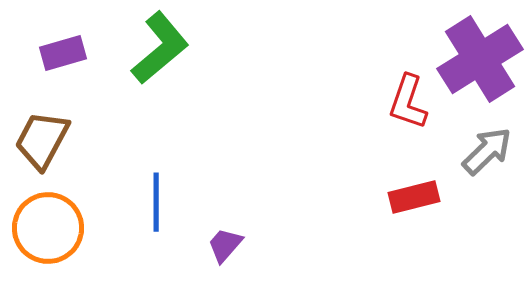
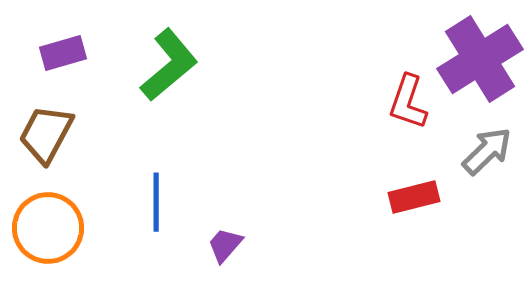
green L-shape: moved 9 px right, 17 px down
brown trapezoid: moved 4 px right, 6 px up
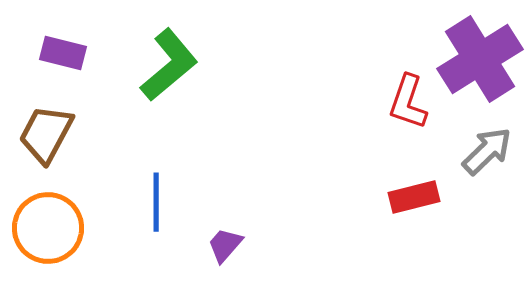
purple rectangle: rotated 30 degrees clockwise
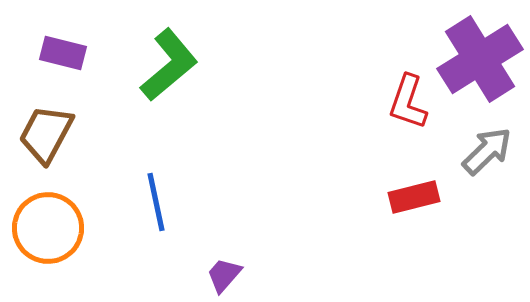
blue line: rotated 12 degrees counterclockwise
purple trapezoid: moved 1 px left, 30 px down
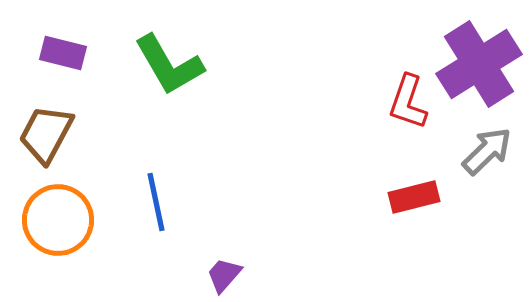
purple cross: moved 1 px left, 5 px down
green L-shape: rotated 100 degrees clockwise
orange circle: moved 10 px right, 8 px up
